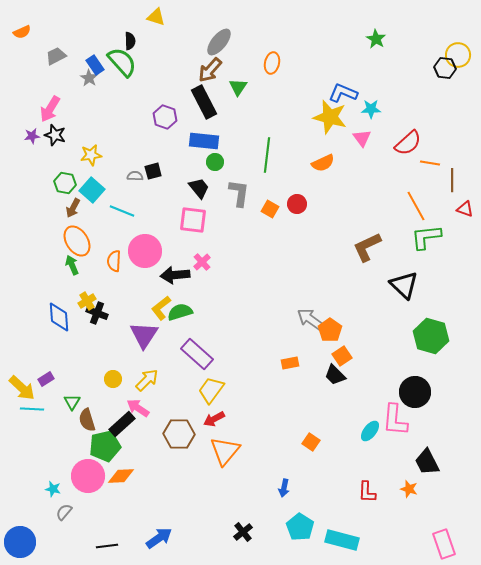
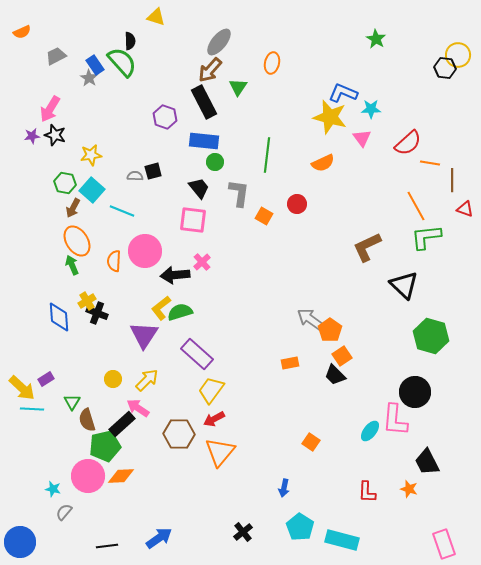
orange square at (270, 209): moved 6 px left, 7 px down
orange triangle at (225, 451): moved 5 px left, 1 px down
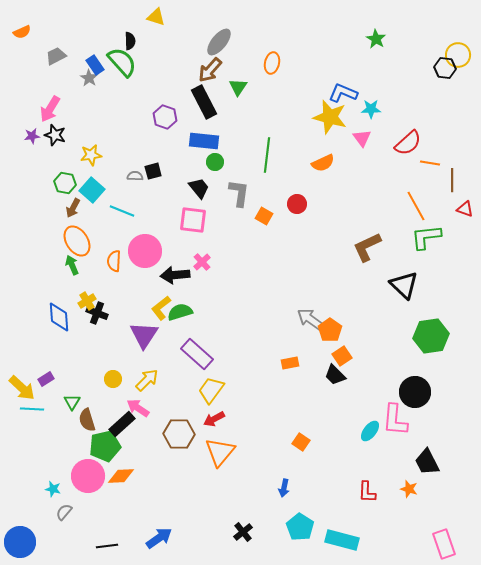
green hexagon at (431, 336): rotated 24 degrees counterclockwise
orange square at (311, 442): moved 10 px left
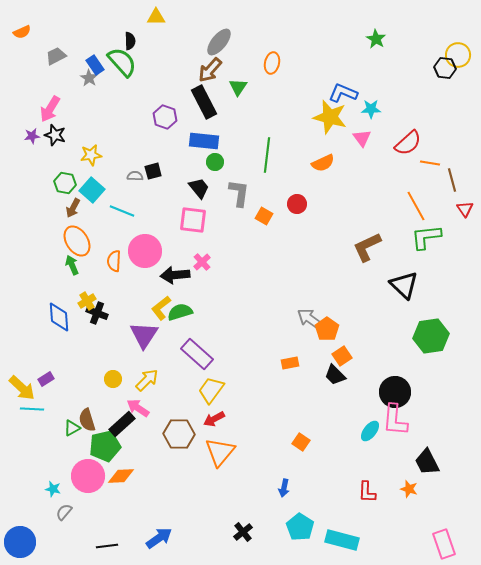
yellow triangle at (156, 17): rotated 18 degrees counterclockwise
brown line at (452, 180): rotated 15 degrees counterclockwise
red triangle at (465, 209): rotated 36 degrees clockwise
orange pentagon at (330, 330): moved 3 px left, 1 px up
black circle at (415, 392): moved 20 px left
green triangle at (72, 402): moved 26 px down; rotated 30 degrees clockwise
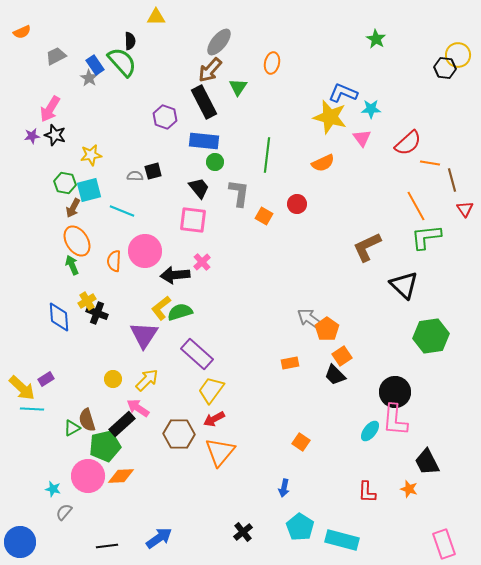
cyan square at (92, 190): moved 3 px left; rotated 35 degrees clockwise
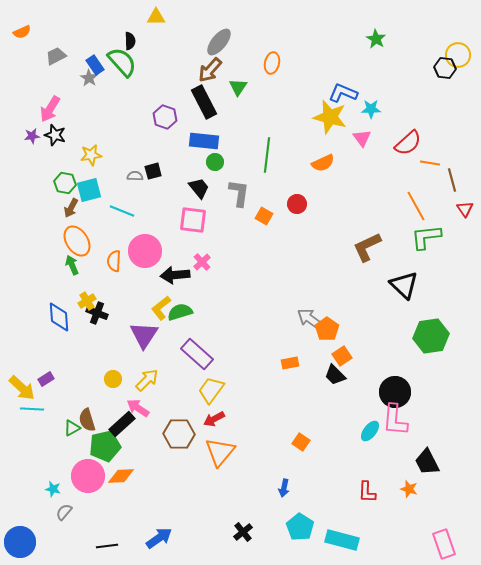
brown arrow at (73, 208): moved 2 px left
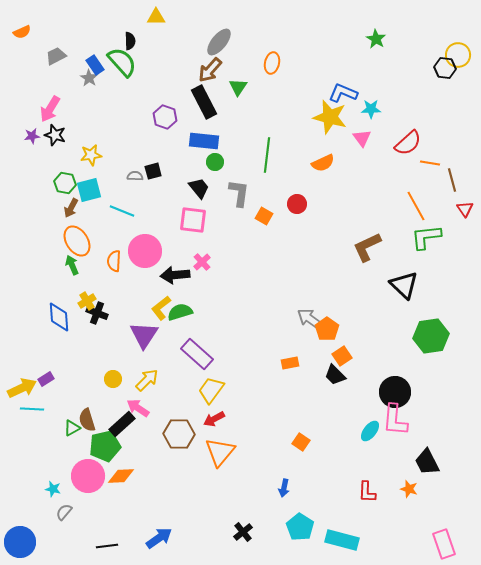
yellow arrow at (22, 388): rotated 68 degrees counterclockwise
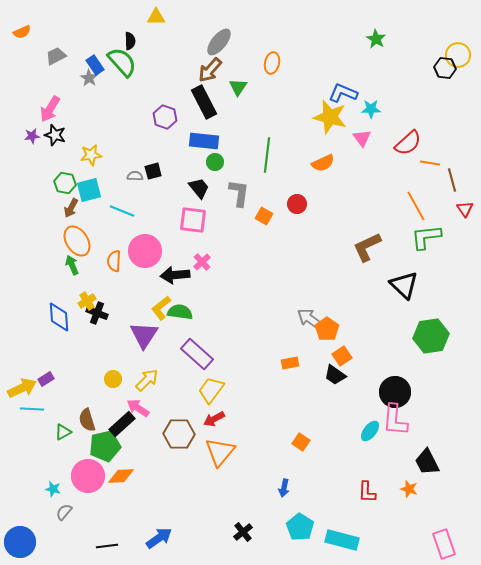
green semicircle at (180, 312): rotated 25 degrees clockwise
black trapezoid at (335, 375): rotated 10 degrees counterclockwise
green triangle at (72, 428): moved 9 px left, 4 px down
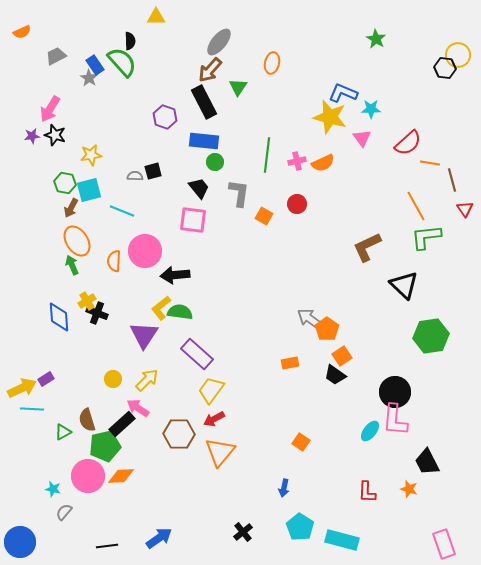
pink cross at (202, 262): moved 95 px right, 101 px up; rotated 30 degrees clockwise
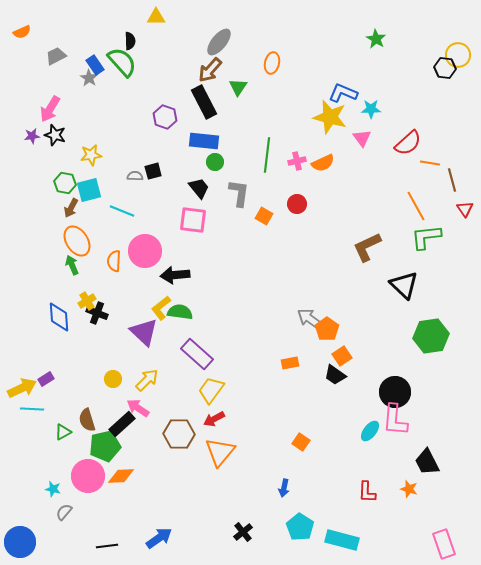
purple triangle at (144, 335): moved 3 px up; rotated 20 degrees counterclockwise
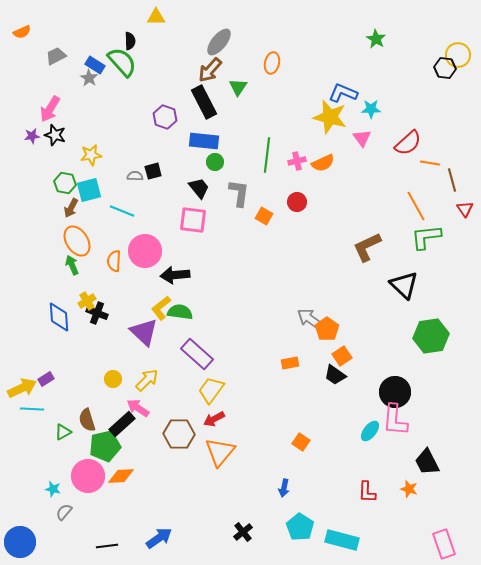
blue rectangle at (95, 65): rotated 24 degrees counterclockwise
red circle at (297, 204): moved 2 px up
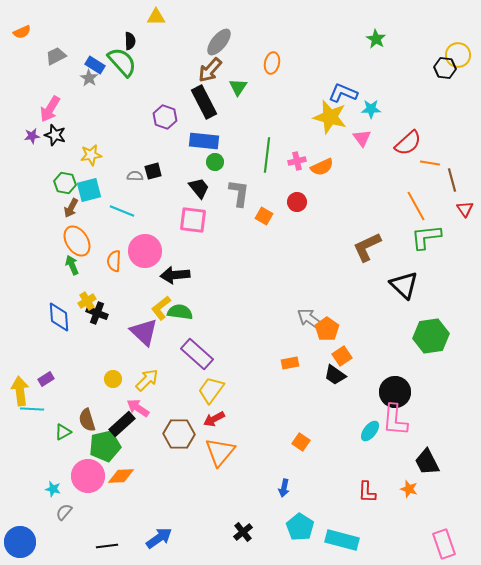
orange semicircle at (323, 163): moved 1 px left, 4 px down
yellow arrow at (22, 388): moved 2 px left, 3 px down; rotated 72 degrees counterclockwise
